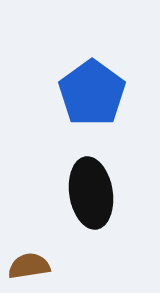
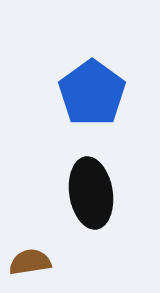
brown semicircle: moved 1 px right, 4 px up
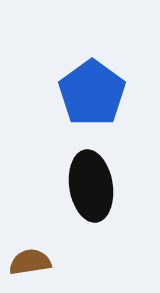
black ellipse: moved 7 px up
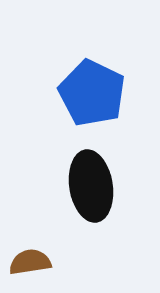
blue pentagon: rotated 10 degrees counterclockwise
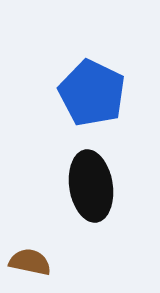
brown semicircle: rotated 21 degrees clockwise
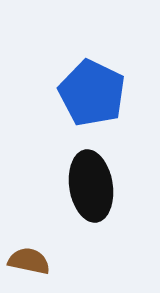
brown semicircle: moved 1 px left, 1 px up
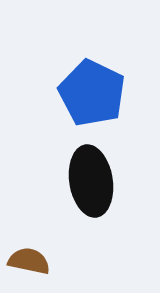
black ellipse: moved 5 px up
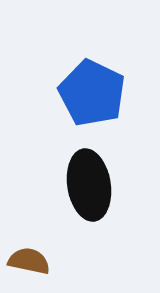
black ellipse: moved 2 px left, 4 px down
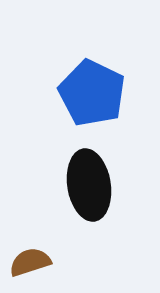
brown semicircle: moved 1 px right, 1 px down; rotated 30 degrees counterclockwise
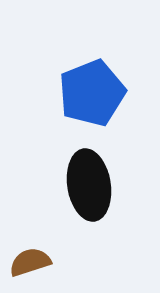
blue pentagon: rotated 24 degrees clockwise
